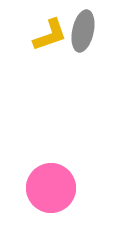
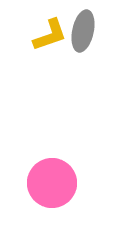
pink circle: moved 1 px right, 5 px up
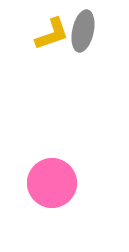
yellow L-shape: moved 2 px right, 1 px up
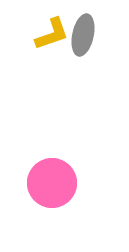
gray ellipse: moved 4 px down
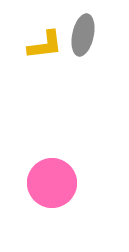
yellow L-shape: moved 7 px left, 11 px down; rotated 12 degrees clockwise
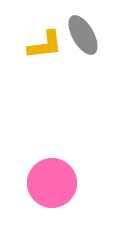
gray ellipse: rotated 42 degrees counterclockwise
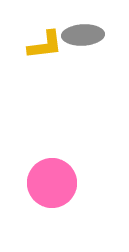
gray ellipse: rotated 63 degrees counterclockwise
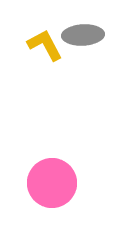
yellow L-shape: rotated 111 degrees counterclockwise
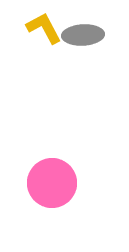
yellow L-shape: moved 1 px left, 17 px up
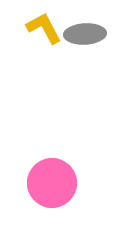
gray ellipse: moved 2 px right, 1 px up
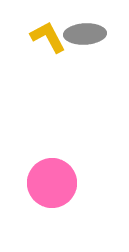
yellow L-shape: moved 4 px right, 9 px down
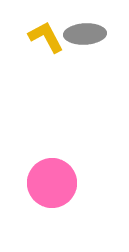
yellow L-shape: moved 2 px left
